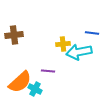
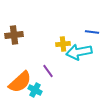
blue line: moved 1 px up
purple line: rotated 48 degrees clockwise
cyan cross: moved 1 px down
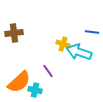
brown cross: moved 2 px up
yellow cross: rotated 24 degrees clockwise
cyan arrow: rotated 30 degrees clockwise
orange semicircle: moved 1 px left
cyan cross: rotated 16 degrees counterclockwise
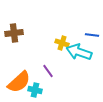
blue line: moved 3 px down
yellow cross: moved 1 px left, 1 px up
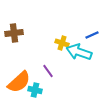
blue line: rotated 32 degrees counterclockwise
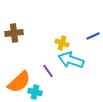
blue line: moved 1 px right, 1 px down
cyan arrow: moved 8 px left, 8 px down
cyan cross: moved 2 px down
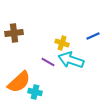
purple line: moved 9 px up; rotated 24 degrees counterclockwise
